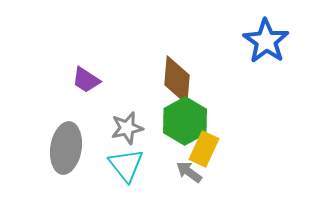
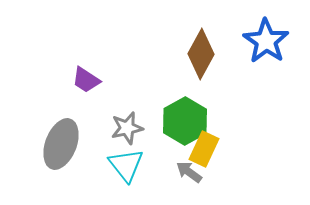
brown diamond: moved 24 px right, 26 px up; rotated 24 degrees clockwise
gray ellipse: moved 5 px left, 4 px up; rotated 12 degrees clockwise
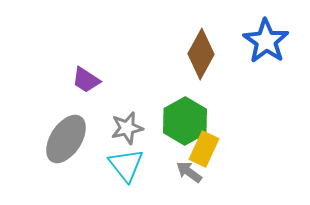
gray ellipse: moved 5 px right, 5 px up; rotated 12 degrees clockwise
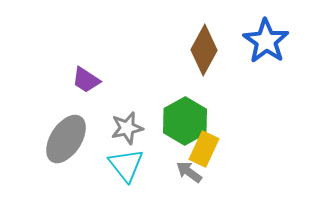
brown diamond: moved 3 px right, 4 px up
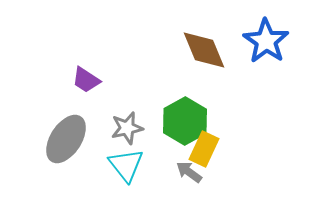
brown diamond: rotated 51 degrees counterclockwise
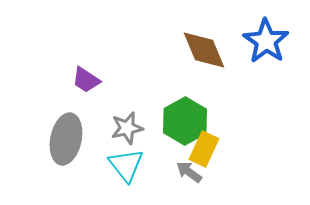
gray ellipse: rotated 21 degrees counterclockwise
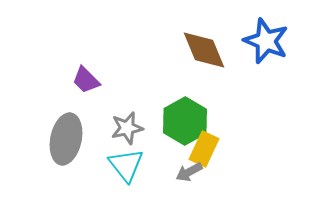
blue star: rotated 12 degrees counterclockwise
purple trapezoid: rotated 12 degrees clockwise
gray arrow: rotated 64 degrees counterclockwise
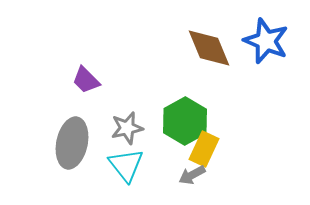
brown diamond: moved 5 px right, 2 px up
gray ellipse: moved 6 px right, 4 px down
gray arrow: moved 3 px right, 3 px down
